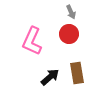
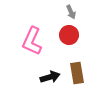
red circle: moved 1 px down
black arrow: rotated 24 degrees clockwise
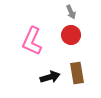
red circle: moved 2 px right
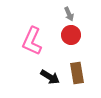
gray arrow: moved 2 px left, 2 px down
black arrow: rotated 48 degrees clockwise
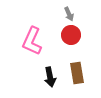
black arrow: rotated 48 degrees clockwise
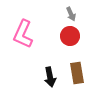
gray arrow: moved 2 px right
red circle: moved 1 px left, 1 px down
pink L-shape: moved 9 px left, 7 px up
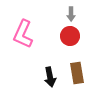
gray arrow: rotated 24 degrees clockwise
